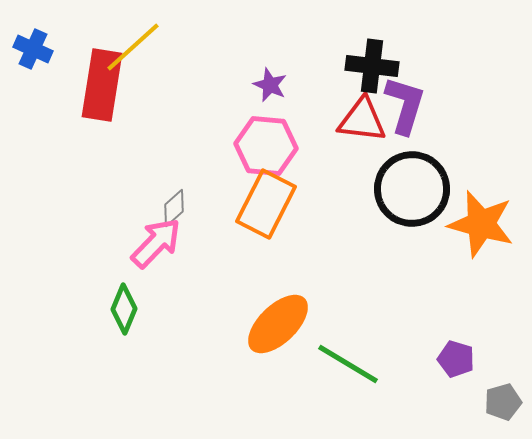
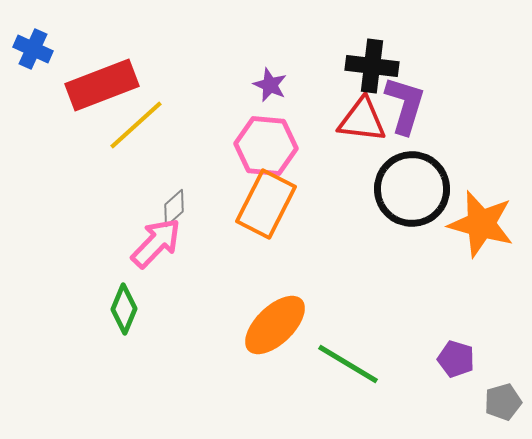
yellow line: moved 3 px right, 78 px down
red rectangle: rotated 60 degrees clockwise
orange ellipse: moved 3 px left, 1 px down
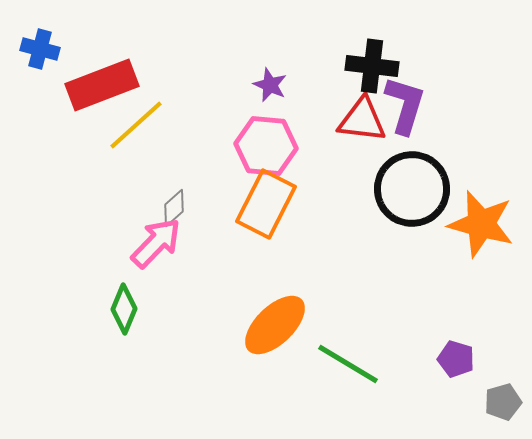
blue cross: moved 7 px right; rotated 9 degrees counterclockwise
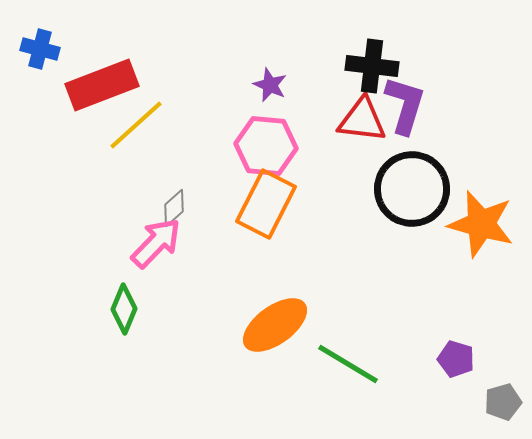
orange ellipse: rotated 8 degrees clockwise
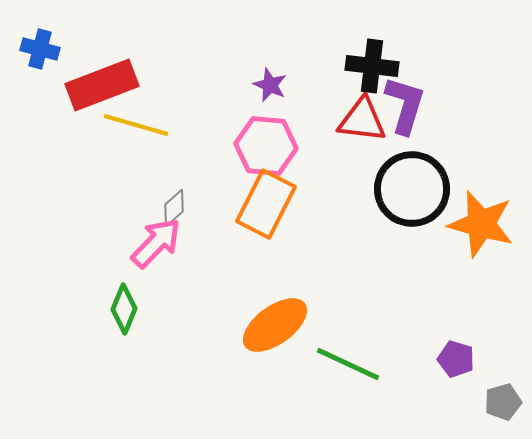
yellow line: rotated 58 degrees clockwise
green line: rotated 6 degrees counterclockwise
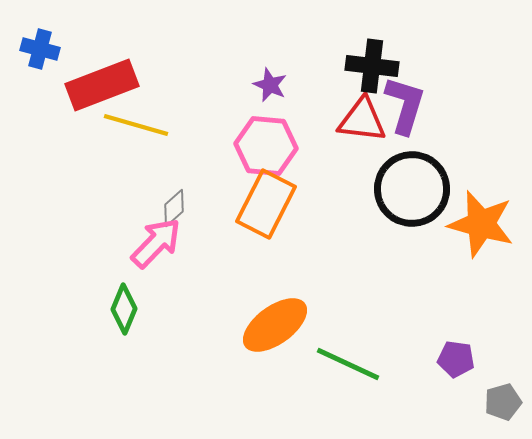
purple pentagon: rotated 9 degrees counterclockwise
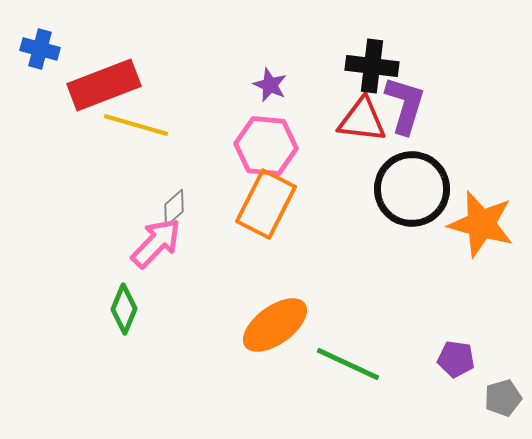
red rectangle: moved 2 px right
gray pentagon: moved 4 px up
